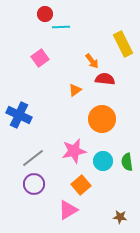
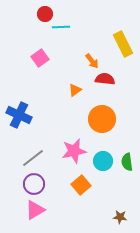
pink triangle: moved 33 px left
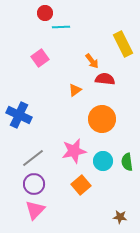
red circle: moved 1 px up
pink triangle: rotated 15 degrees counterclockwise
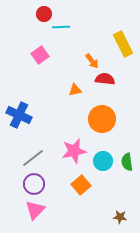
red circle: moved 1 px left, 1 px down
pink square: moved 3 px up
orange triangle: rotated 24 degrees clockwise
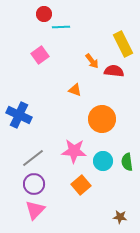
red semicircle: moved 9 px right, 8 px up
orange triangle: rotated 32 degrees clockwise
pink star: rotated 15 degrees clockwise
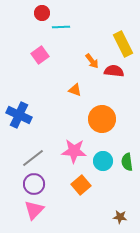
red circle: moved 2 px left, 1 px up
pink triangle: moved 1 px left
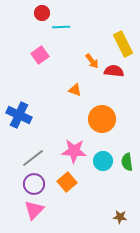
orange square: moved 14 px left, 3 px up
